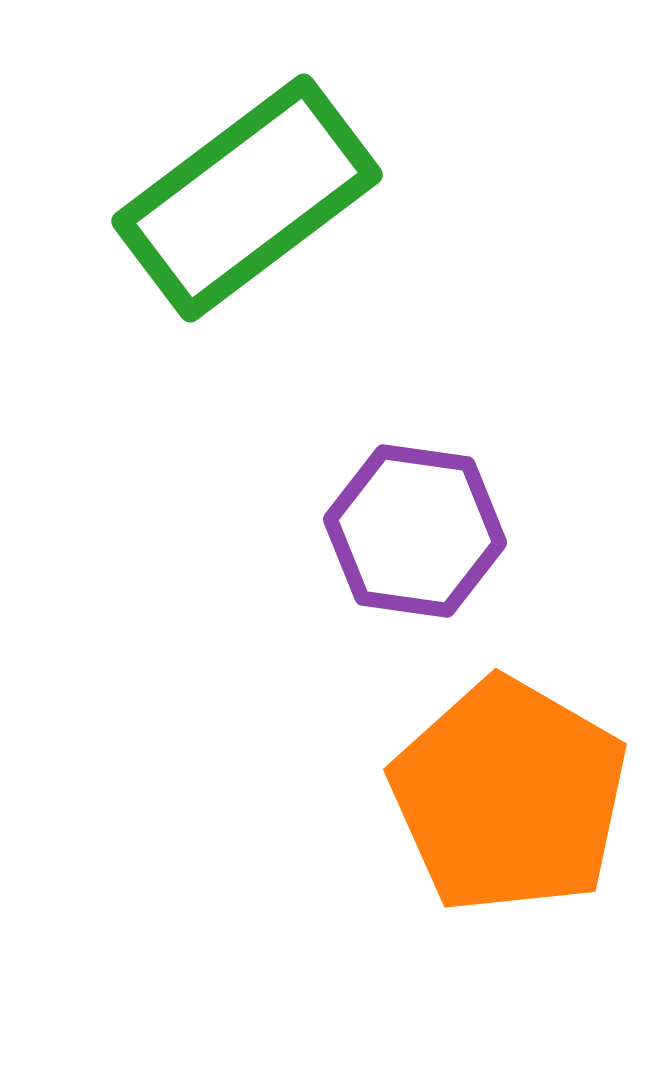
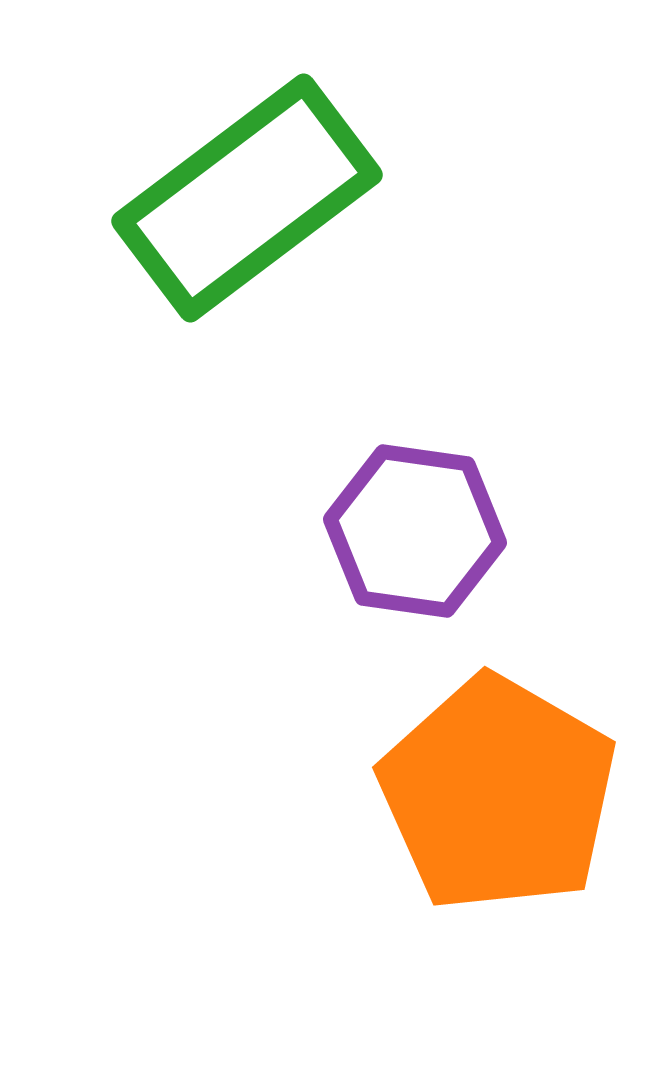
orange pentagon: moved 11 px left, 2 px up
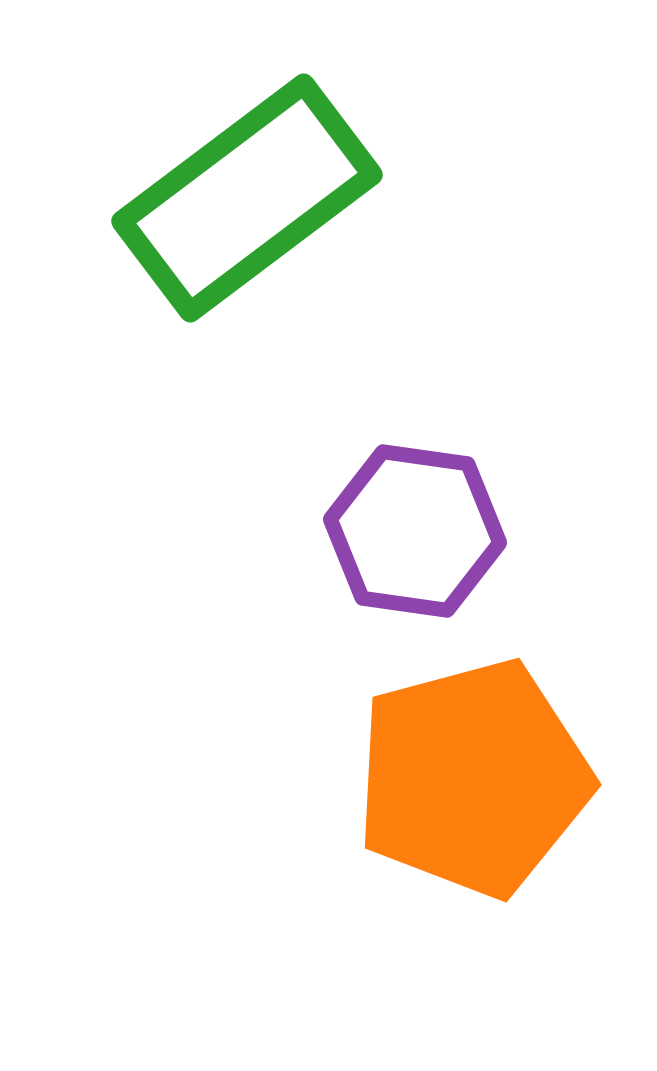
orange pentagon: moved 25 px left, 16 px up; rotated 27 degrees clockwise
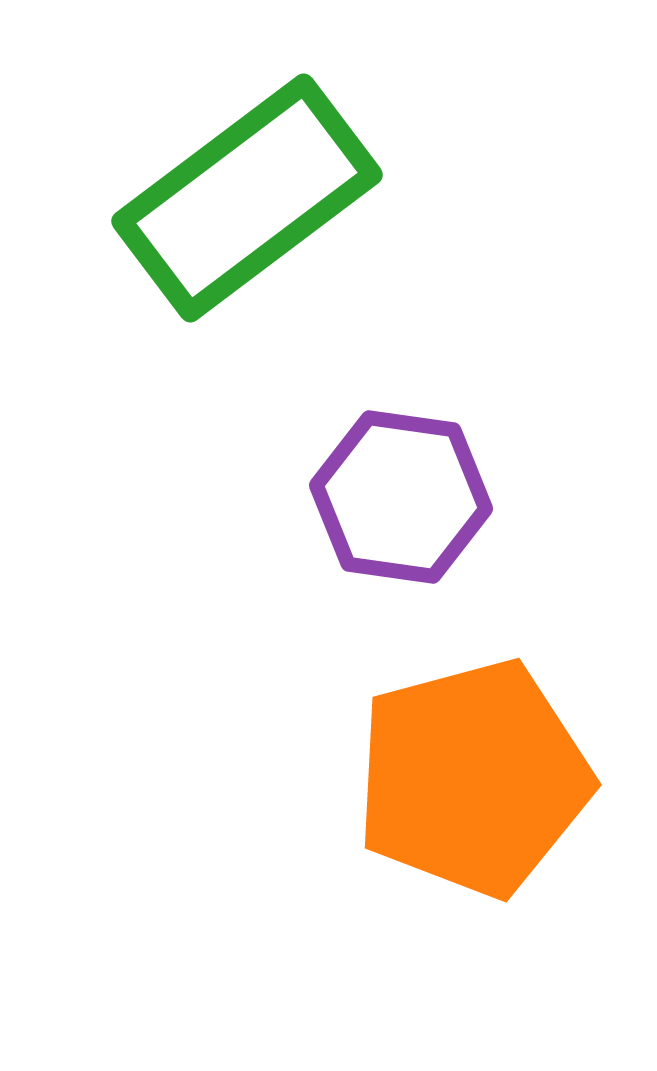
purple hexagon: moved 14 px left, 34 px up
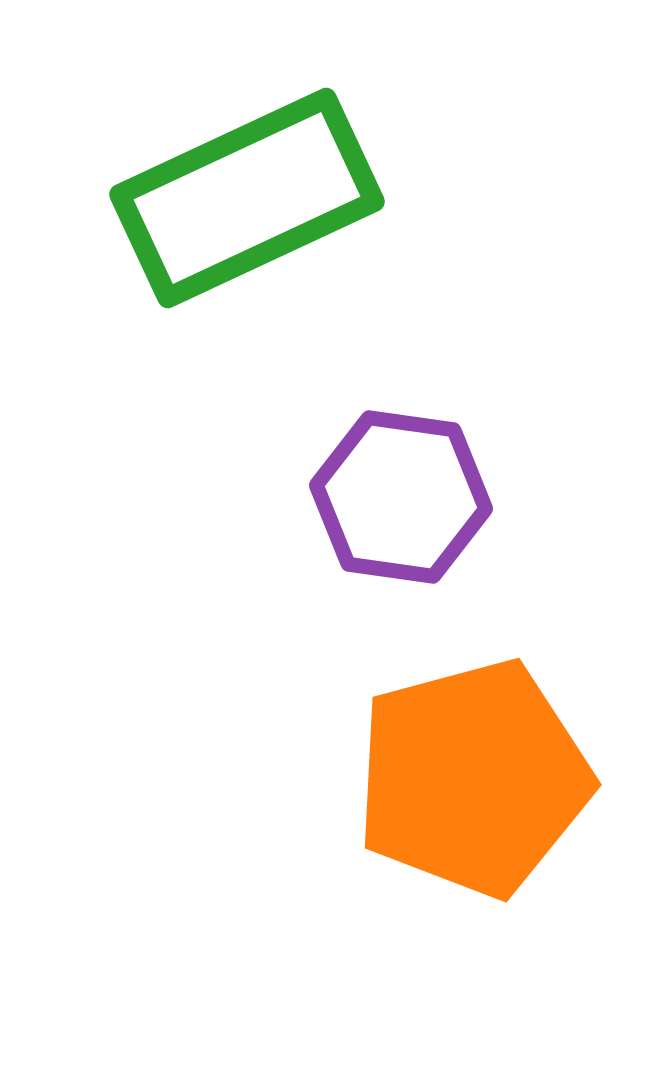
green rectangle: rotated 12 degrees clockwise
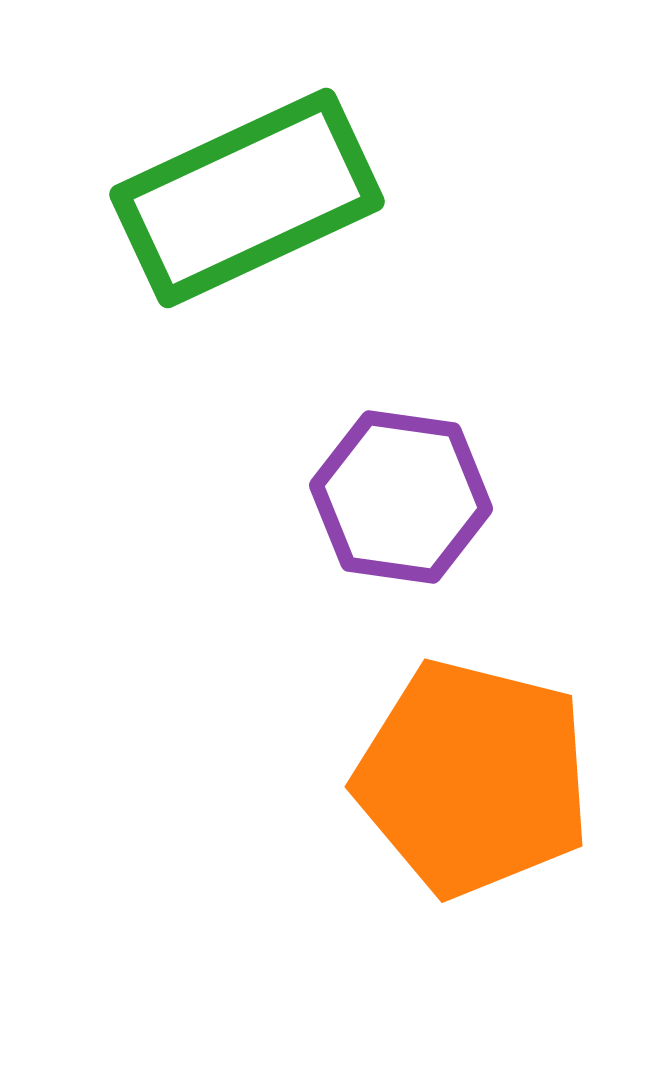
orange pentagon: rotated 29 degrees clockwise
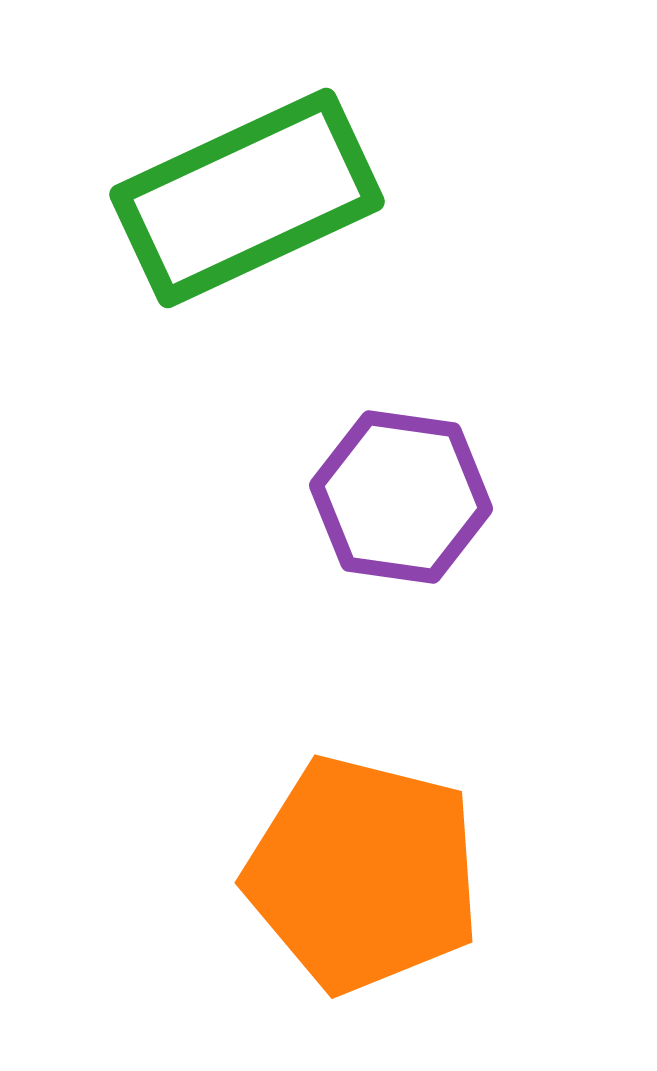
orange pentagon: moved 110 px left, 96 px down
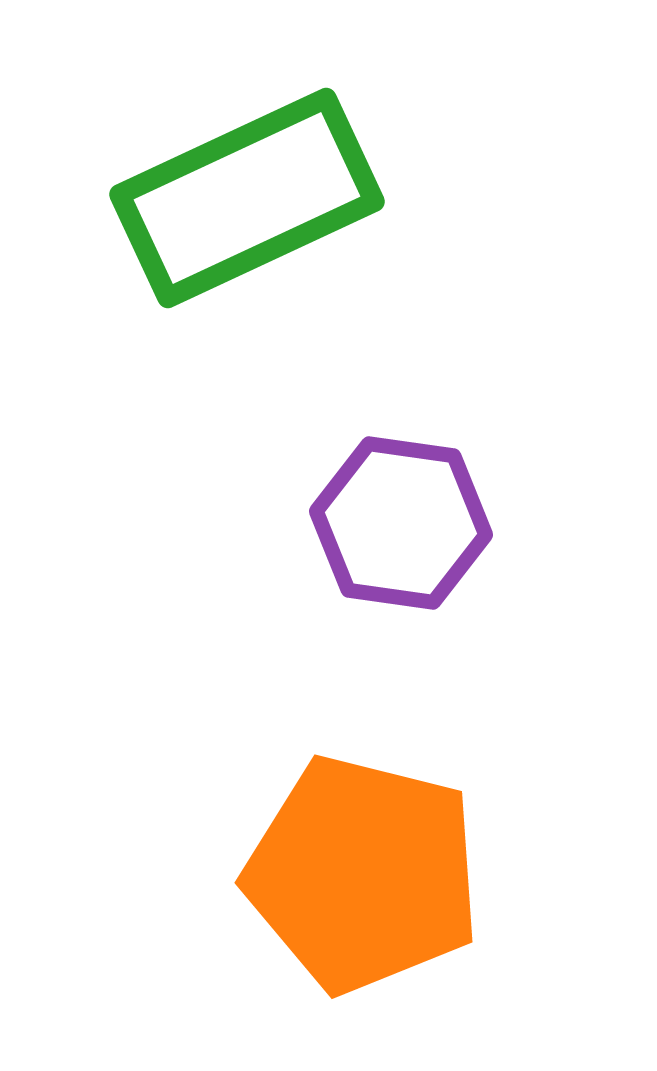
purple hexagon: moved 26 px down
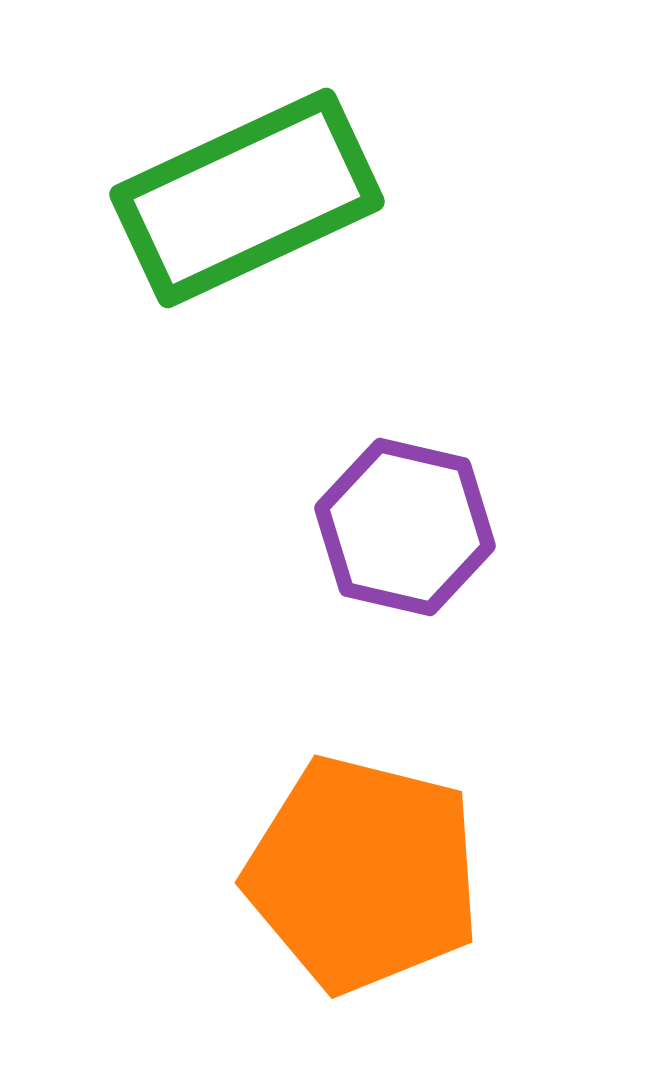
purple hexagon: moved 4 px right, 4 px down; rotated 5 degrees clockwise
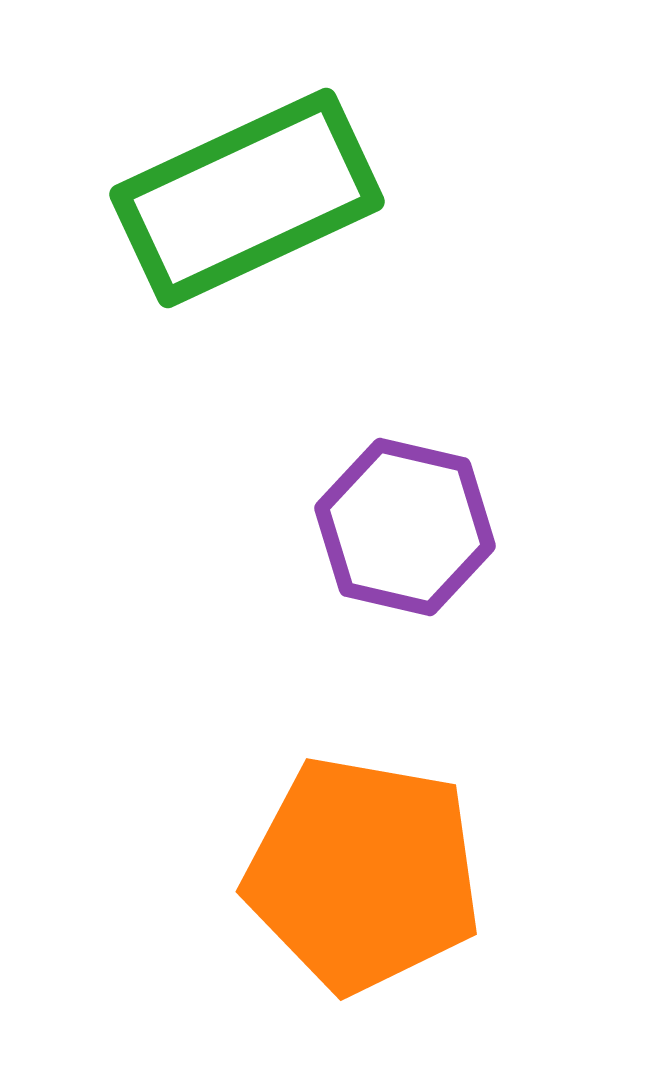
orange pentagon: rotated 4 degrees counterclockwise
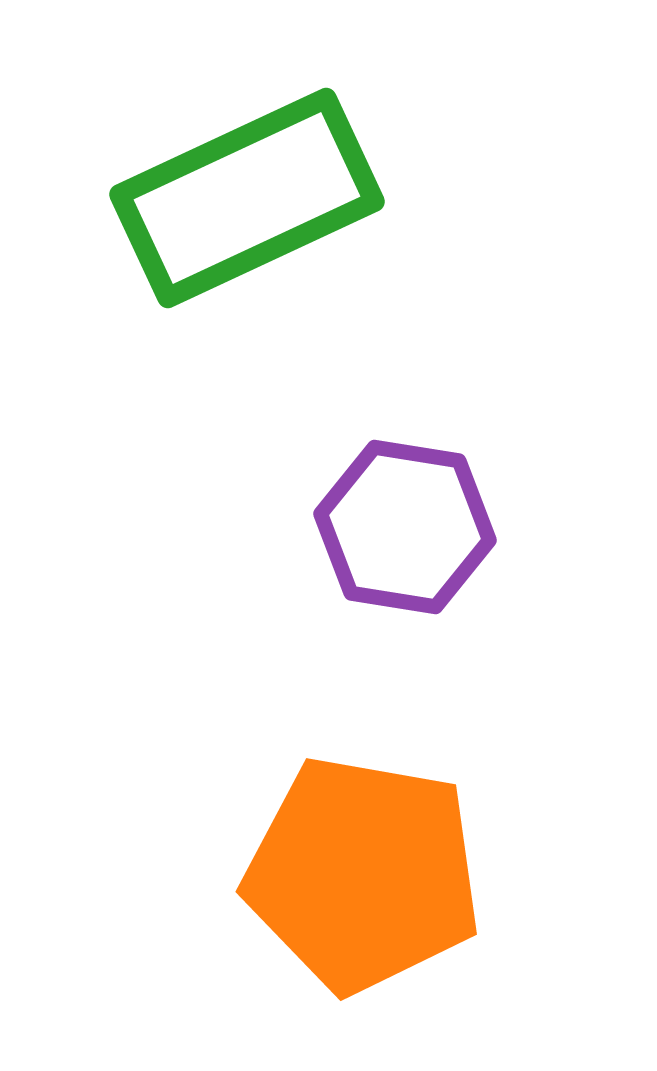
purple hexagon: rotated 4 degrees counterclockwise
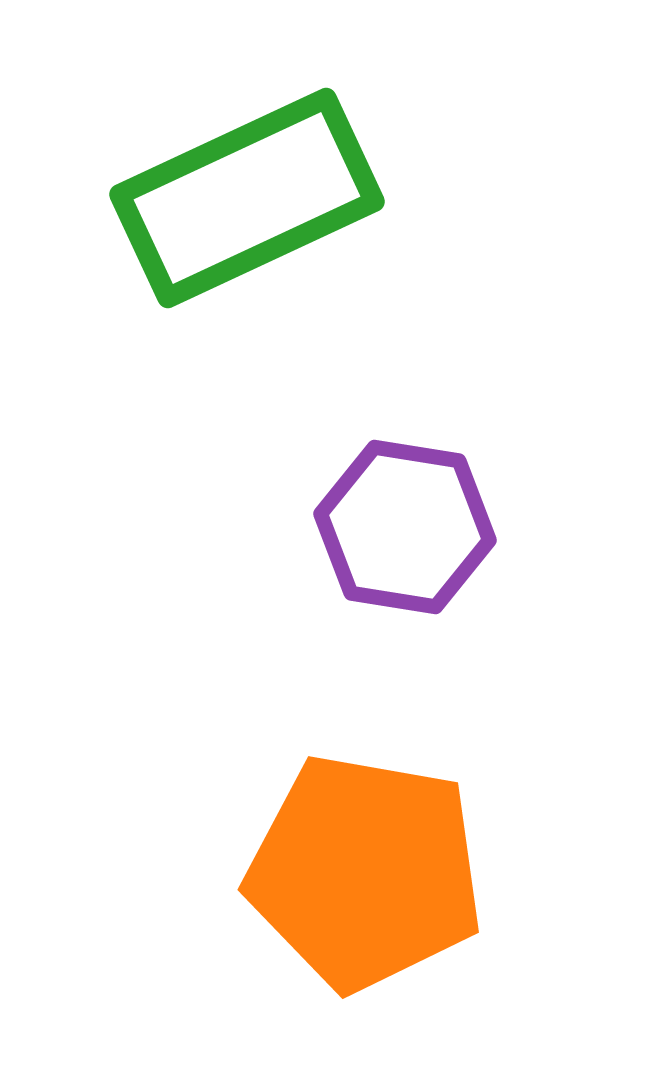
orange pentagon: moved 2 px right, 2 px up
